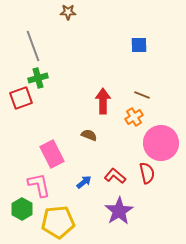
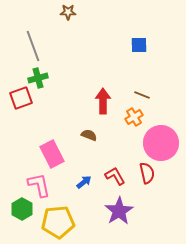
red L-shape: rotated 20 degrees clockwise
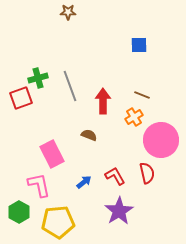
gray line: moved 37 px right, 40 px down
pink circle: moved 3 px up
green hexagon: moved 3 px left, 3 px down
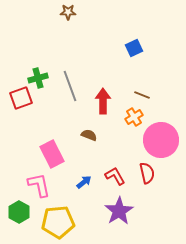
blue square: moved 5 px left, 3 px down; rotated 24 degrees counterclockwise
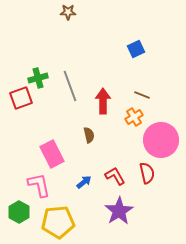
blue square: moved 2 px right, 1 px down
brown semicircle: rotated 56 degrees clockwise
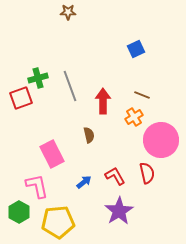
pink L-shape: moved 2 px left, 1 px down
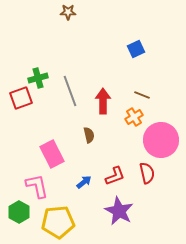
gray line: moved 5 px down
red L-shape: rotated 100 degrees clockwise
purple star: rotated 12 degrees counterclockwise
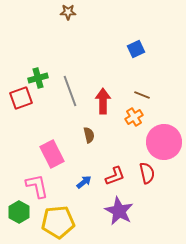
pink circle: moved 3 px right, 2 px down
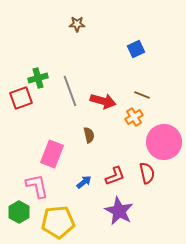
brown star: moved 9 px right, 12 px down
red arrow: rotated 105 degrees clockwise
pink rectangle: rotated 48 degrees clockwise
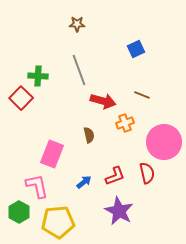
green cross: moved 2 px up; rotated 18 degrees clockwise
gray line: moved 9 px right, 21 px up
red square: rotated 25 degrees counterclockwise
orange cross: moved 9 px left, 6 px down; rotated 12 degrees clockwise
